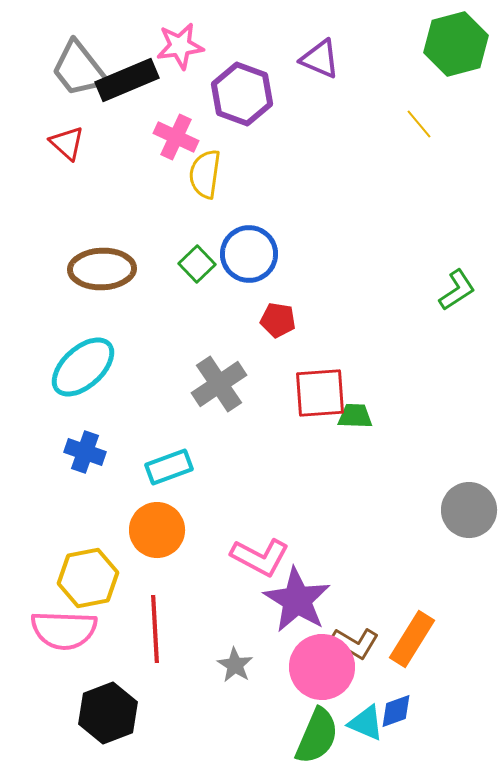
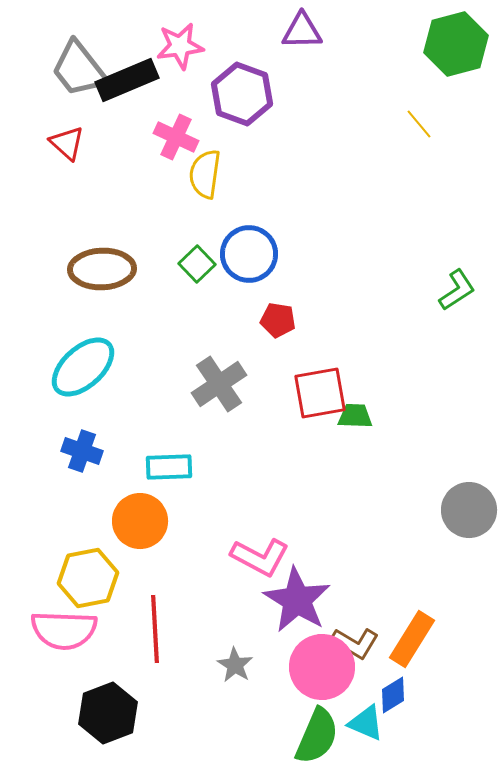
purple triangle: moved 18 px left, 28 px up; rotated 24 degrees counterclockwise
red square: rotated 6 degrees counterclockwise
blue cross: moved 3 px left, 1 px up
cyan rectangle: rotated 18 degrees clockwise
orange circle: moved 17 px left, 9 px up
blue diamond: moved 3 px left, 16 px up; rotated 12 degrees counterclockwise
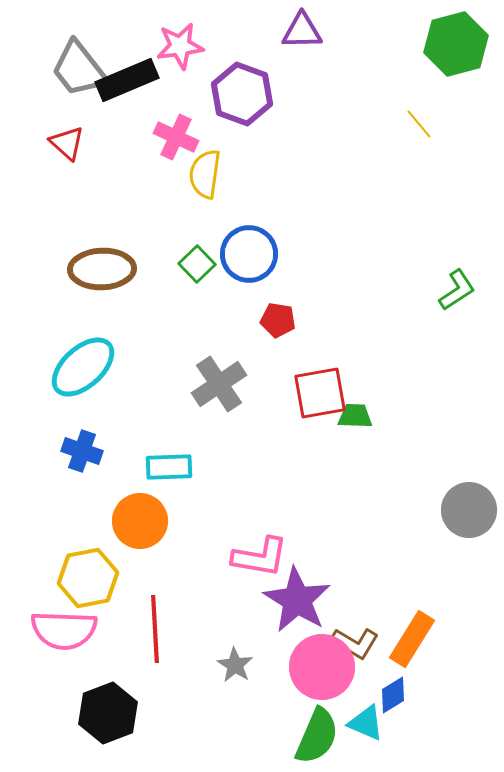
pink L-shape: rotated 18 degrees counterclockwise
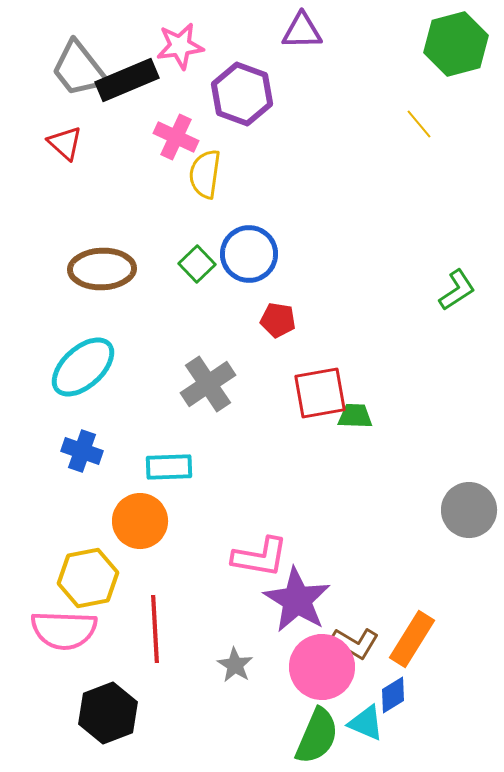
red triangle: moved 2 px left
gray cross: moved 11 px left
